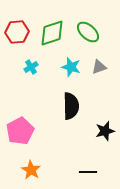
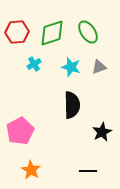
green ellipse: rotated 15 degrees clockwise
cyan cross: moved 3 px right, 3 px up
black semicircle: moved 1 px right, 1 px up
black star: moved 3 px left, 1 px down; rotated 12 degrees counterclockwise
black line: moved 1 px up
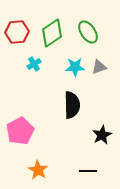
green diamond: rotated 16 degrees counterclockwise
cyan star: moved 4 px right; rotated 18 degrees counterclockwise
black star: moved 3 px down
orange star: moved 7 px right
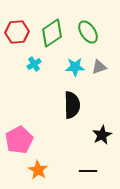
pink pentagon: moved 1 px left, 9 px down
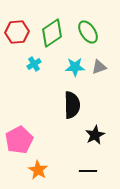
black star: moved 7 px left
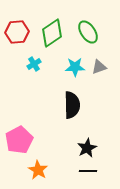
black star: moved 8 px left, 13 px down
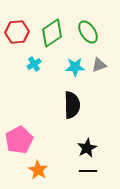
gray triangle: moved 2 px up
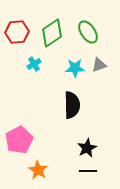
cyan star: moved 1 px down
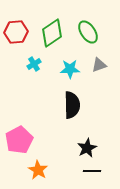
red hexagon: moved 1 px left
cyan star: moved 5 px left, 1 px down
black line: moved 4 px right
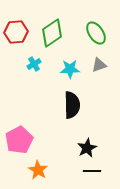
green ellipse: moved 8 px right, 1 px down
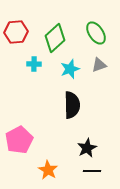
green diamond: moved 3 px right, 5 px down; rotated 8 degrees counterclockwise
cyan cross: rotated 32 degrees clockwise
cyan star: rotated 18 degrees counterclockwise
orange star: moved 10 px right
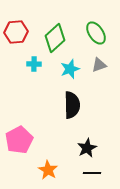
black line: moved 2 px down
